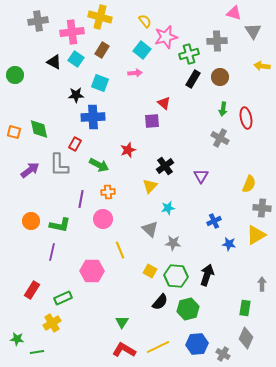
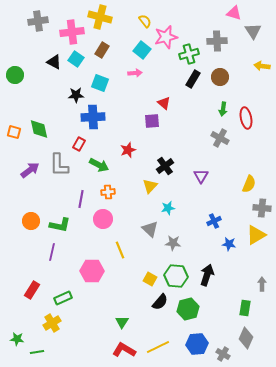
red rectangle at (75, 144): moved 4 px right
yellow square at (150, 271): moved 8 px down
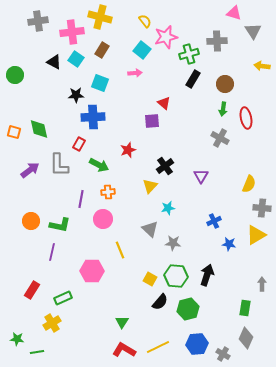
brown circle at (220, 77): moved 5 px right, 7 px down
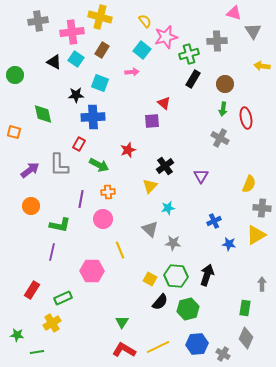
pink arrow at (135, 73): moved 3 px left, 1 px up
green diamond at (39, 129): moved 4 px right, 15 px up
orange circle at (31, 221): moved 15 px up
green star at (17, 339): moved 4 px up
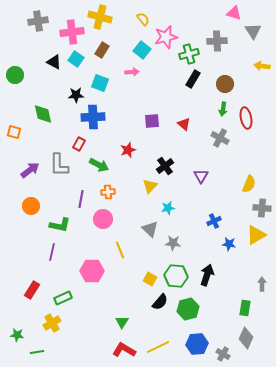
yellow semicircle at (145, 21): moved 2 px left, 2 px up
red triangle at (164, 103): moved 20 px right, 21 px down
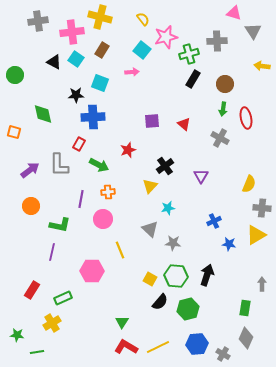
red L-shape at (124, 350): moved 2 px right, 3 px up
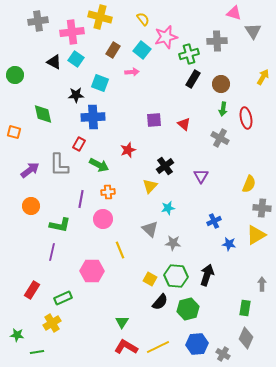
brown rectangle at (102, 50): moved 11 px right
yellow arrow at (262, 66): moved 1 px right, 11 px down; rotated 112 degrees clockwise
brown circle at (225, 84): moved 4 px left
purple square at (152, 121): moved 2 px right, 1 px up
